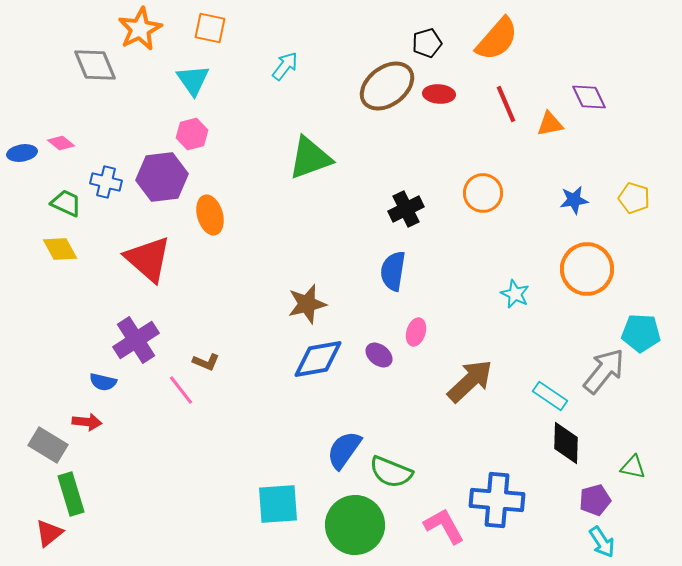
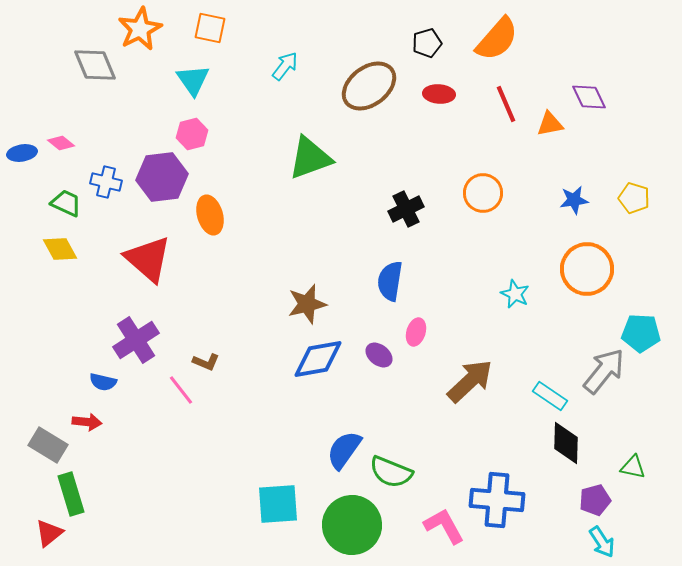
brown ellipse at (387, 86): moved 18 px left
blue semicircle at (393, 271): moved 3 px left, 10 px down
green circle at (355, 525): moved 3 px left
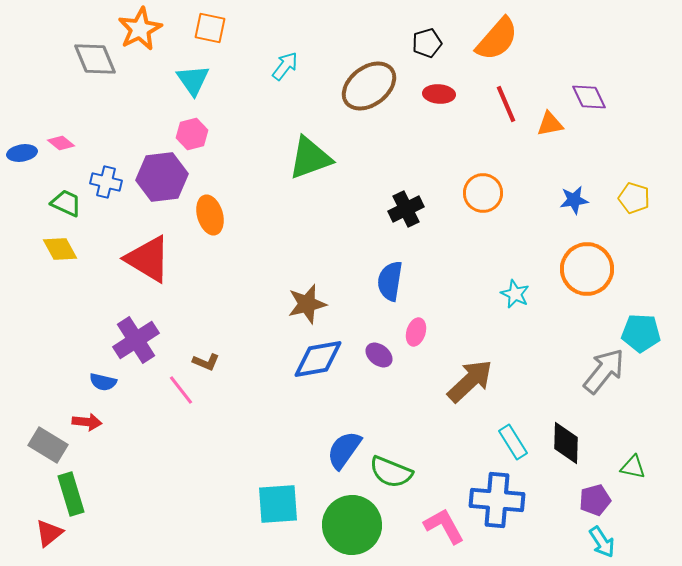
gray diamond at (95, 65): moved 6 px up
red triangle at (148, 259): rotated 10 degrees counterclockwise
cyan rectangle at (550, 396): moved 37 px left, 46 px down; rotated 24 degrees clockwise
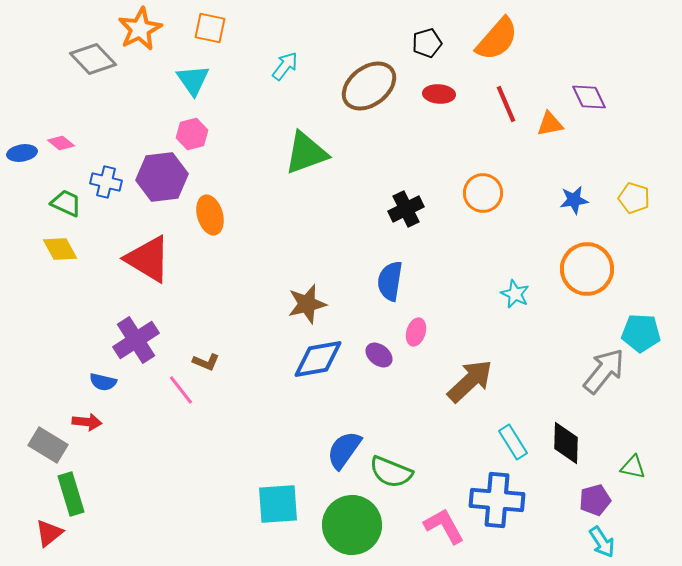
gray diamond at (95, 59): moved 2 px left; rotated 21 degrees counterclockwise
green triangle at (310, 158): moved 4 px left, 5 px up
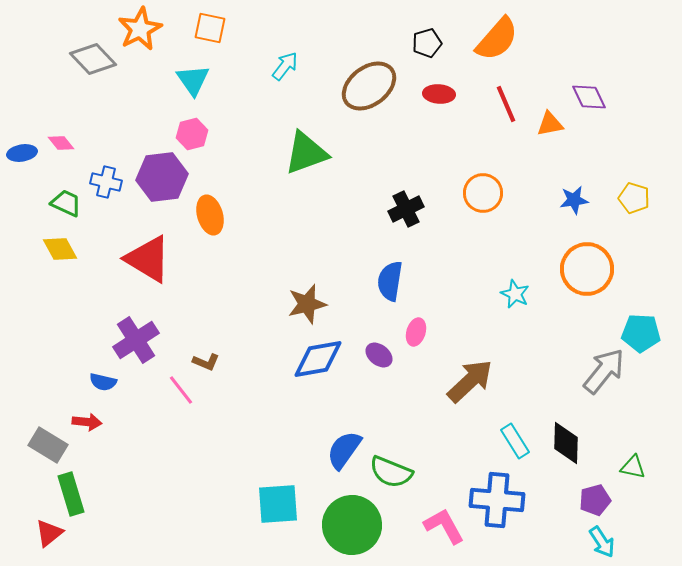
pink diamond at (61, 143): rotated 12 degrees clockwise
cyan rectangle at (513, 442): moved 2 px right, 1 px up
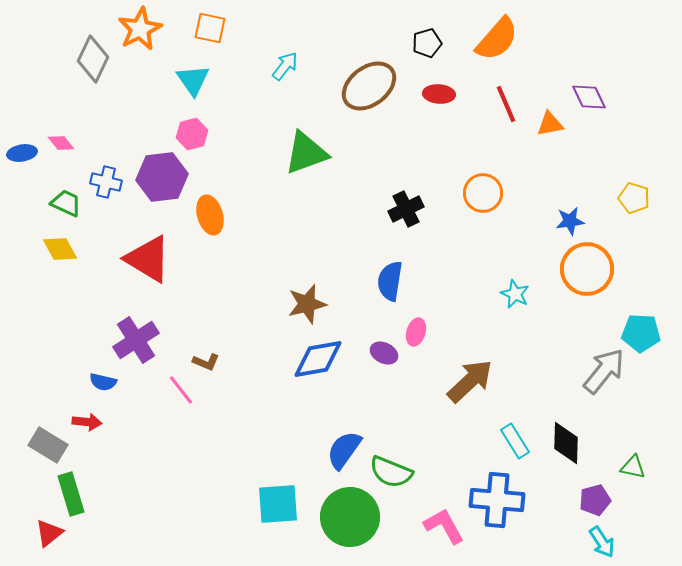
gray diamond at (93, 59): rotated 69 degrees clockwise
blue star at (574, 200): moved 4 px left, 21 px down
purple ellipse at (379, 355): moved 5 px right, 2 px up; rotated 12 degrees counterclockwise
green circle at (352, 525): moved 2 px left, 8 px up
